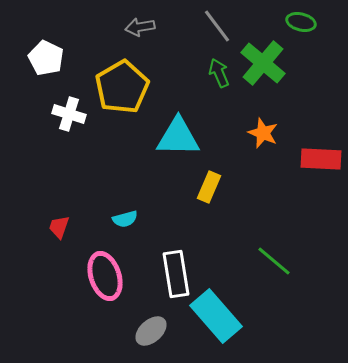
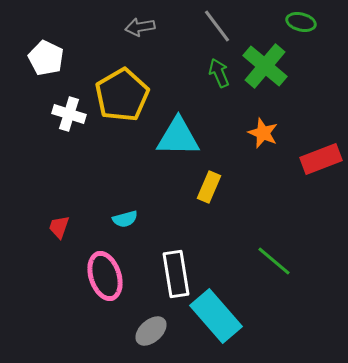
green cross: moved 2 px right, 3 px down
yellow pentagon: moved 8 px down
red rectangle: rotated 24 degrees counterclockwise
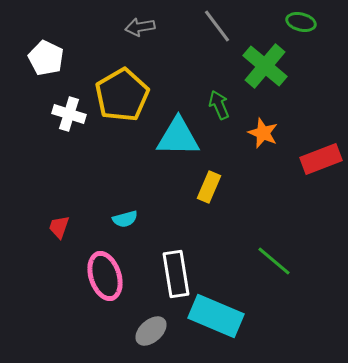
green arrow: moved 32 px down
cyan rectangle: rotated 26 degrees counterclockwise
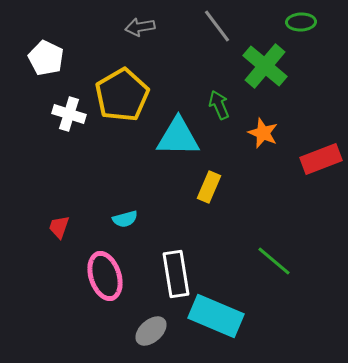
green ellipse: rotated 16 degrees counterclockwise
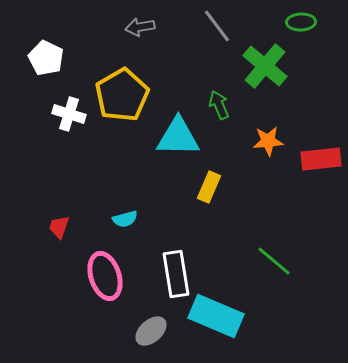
orange star: moved 5 px right, 8 px down; rotated 28 degrees counterclockwise
red rectangle: rotated 15 degrees clockwise
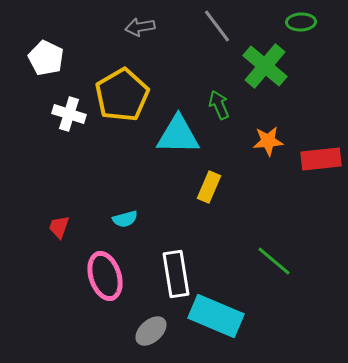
cyan triangle: moved 2 px up
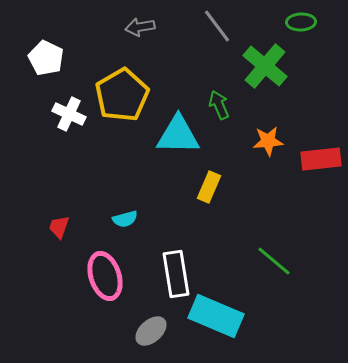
white cross: rotated 8 degrees clockwise
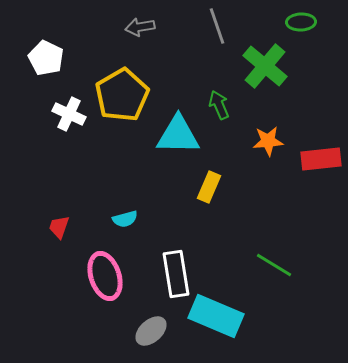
gray line: rotated 18 degrees clockwise
green line: moved 4 px down; rotated 9 degrees counterclockwise
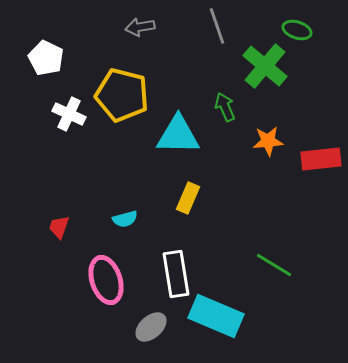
green ellipse: moved 4 px left, 8 px down; rotated 20 degrees clockwise
yellow pentagon: rotated 28 degrees counterclockwise
green arrow: moved 6 px right, 2 px down
yellow rectangle: moved 21 px left, 11 px down
pink ellipse: moved 1 px right, 4 px down
gray ellipse: moved 4 px up
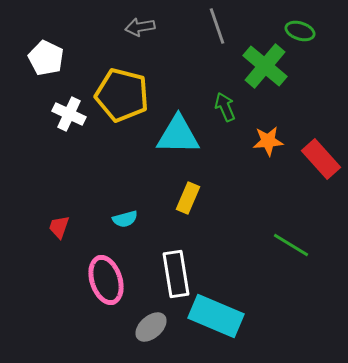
green ellipse: moved 3 px right, 1 px down
red rectangle: rotated 54 degrees clockwise
green line: moved 17 px right, 20 px up
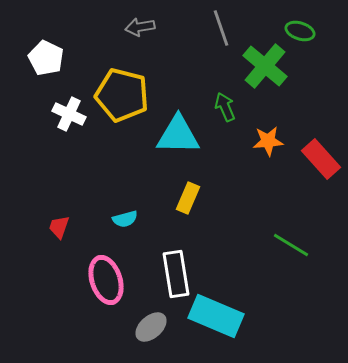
gray line: moved 4 px right, 2 px down
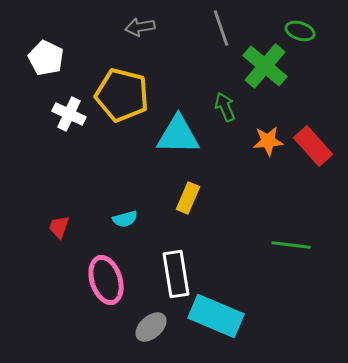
red rectangle: moved 8 px left, 13 px up
green line: rotated 24 degrees counterclockwise
